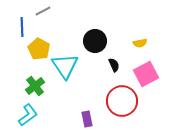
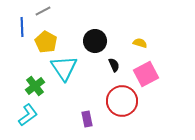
yellow semicircle: rotated 152 degrees counterclockwise
yellow pentagon: moved 7 px right, 7 px up
cyan triangle: moved 1 px left, 2 px down
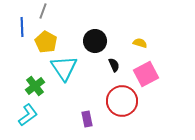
gray line: rotated 42 degrees counterclockwise
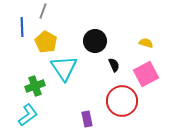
yellow semicircle: moved 6 px right
green cross: rotated 18 degrees clockwise
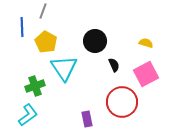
red circle: moved 1 px down
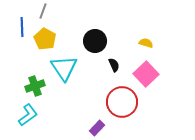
yellow pentagon: moved 1 px left, 3 px up
pink square: rotated 15 degrees counterclockwise
purple rectangle: moved 10 px right, 9 px down; rotated 56 degrees clockwise
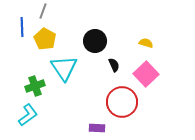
purple rectangle: rotated 49 degrees clockwise
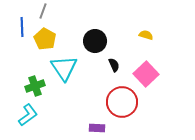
yellow semicircle: moved 8 px up
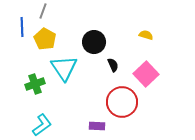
black circle: moved 1 px left, 1 px down
black semicircle: moved 1 px left
green cross: moved 2 px up
cyan L-shape: moved 14 px right, 10 px down
purple rectangle: moved 2 px up
